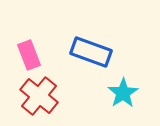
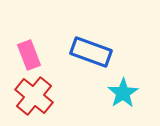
red cross: moved 5 px left
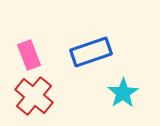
blue rectangle: rotated 39 degrees counterclockwise
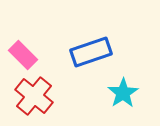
pink rectangle: moved 6 px left; rotated 24 degrees counterclockwise
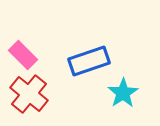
blue rectangle: moved 2 px left, 9 px down
red cross: moved 5 px left, 2 px up
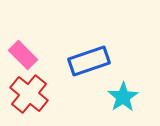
cyan star: moved 4 px down
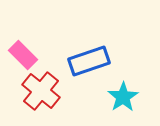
red cross: moved 12 px right, 3 px up
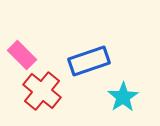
pink rectangle: moved 1 px left
red cross: moved 1 px right
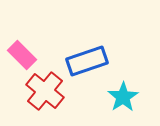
blue rectangle: moved 2 px left
red cross: moved 3 px right
